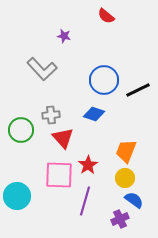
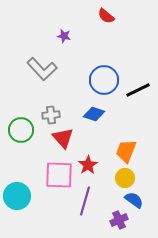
purple cross: moved 1 px left, 1 px down
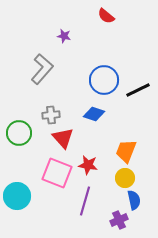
gray L-shape: rotated 96 degrees counterclockwise
green circle: moved 2 px left, 3 px down
red star: rotated 30 degrees counterclockwise
pink square: moved 2 px left, 2 px up; rotated 20 degrees clockwise
blue semicircle: rotated 42 degrees clockwise
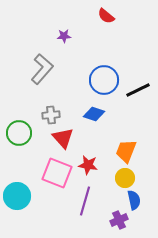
purple star: rotated 16 degrees counterclockwise
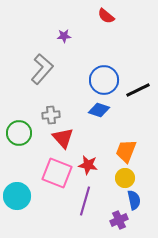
blue diamond: moved 5 px right, 4 px up
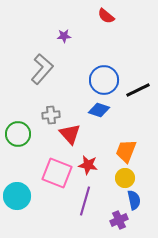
green circle: moved 1 px left, 1 px down
red triangle: moved 7 px right, 4 px up
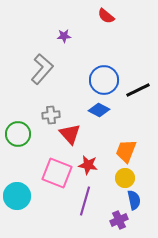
blue diamond: rotated 10 degrees clockwise
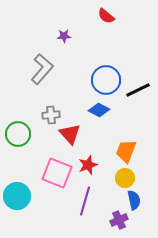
blue circle: moved 2 px right
red star: rotated 30 degrees counterclockwise
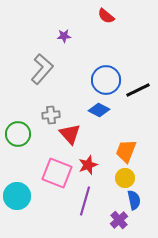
purple cross: rotated 18 degrees counterclockwise
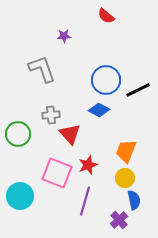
gray L-shape: rotated 60 degrees counterclockwise
cyan circle: moved 3 px right
